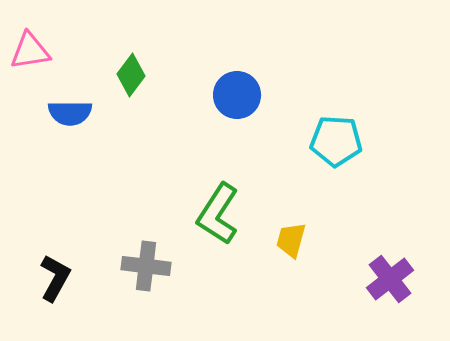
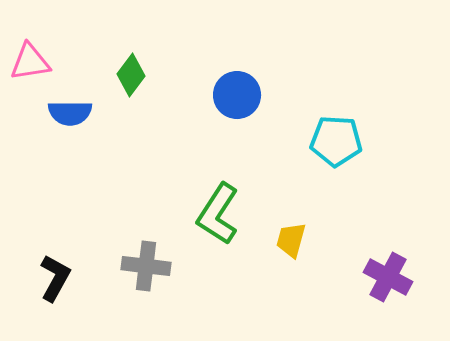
pink triangle: moved 11 px down
purple cross: moved 2 px left, 2 px up; rotated 24 degrees counterclockwise
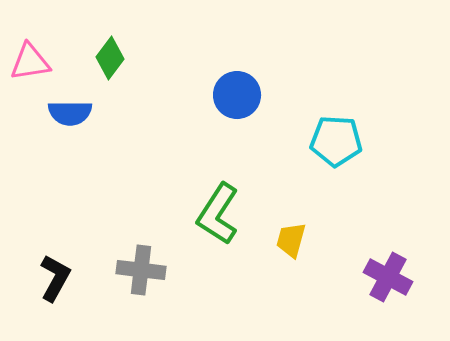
green diamond: moved 21 px left, 17 px up
gray cross: moved 5 px left, 4 px down
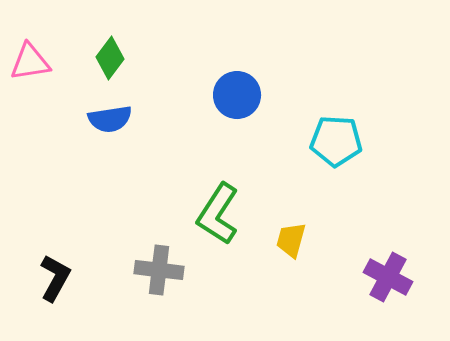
blue semicircle: moved 40 px right, 6 px down; rotated 9 degrees counterclockwise
gray cross: moved 18 px right
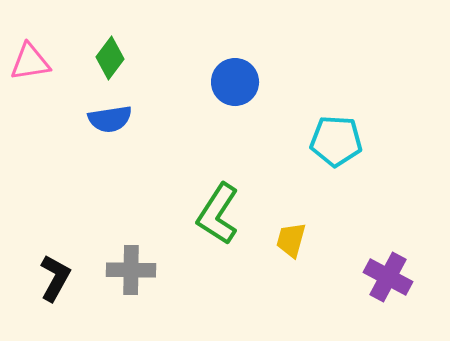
blue circle: moved 2 px left, 13 px up
gray cross: moved 28 px left; rotated 6 degrees counterclockwise
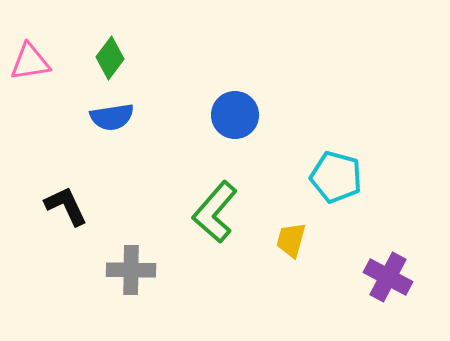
blue circle: moved 33 px down
blue semicircle: moved 2 px right, 2 px up
cyan pentagon: moved 36 px down; rotated 12 degrees clockwise
green L-shape: moved 3 px left, 2 px up; rotated 8 degrees clockwise
black L-shape: moved 11 px right, 72 px up; rotated 54 degrees counterclockwise
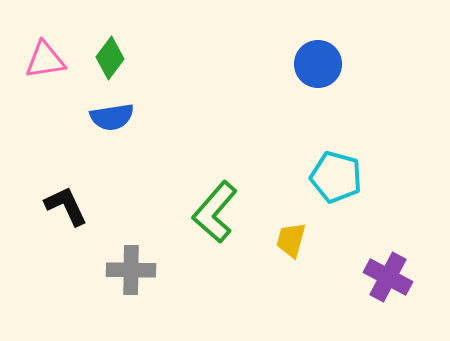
pink triangle: moved 15 px right, 2 px up
blue circle: moved 83 px right, 51 px up
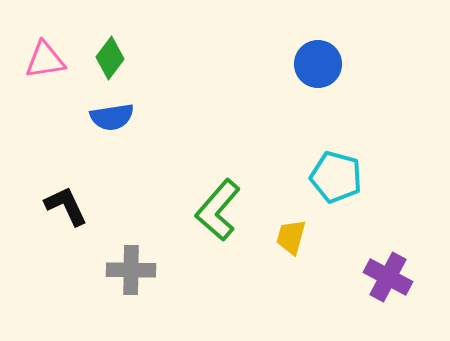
green L-shape: moved 3 px right, 2 px up
yellow trapezoid: moved 3 px up
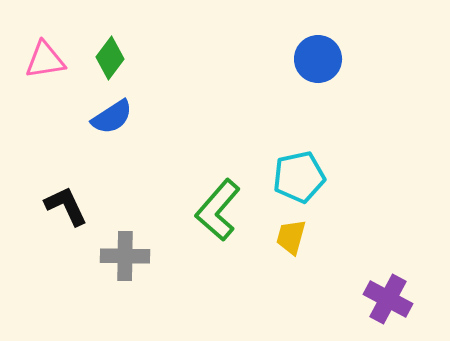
blue circle: moved 5 px up
blue semicircle: rotated 24 degrees counterclockwise
cyan pentagon: moved 37 px left; rotated 27 degrees counterclockwise
gray cross: moved 6 px left, 14 px up
purple cross: moved 22 px down
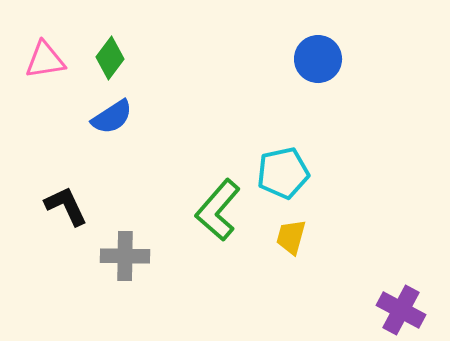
cyan pentagon: moved 16 px left, 4 px up
purple cross: moved 13 px right, 11 px down
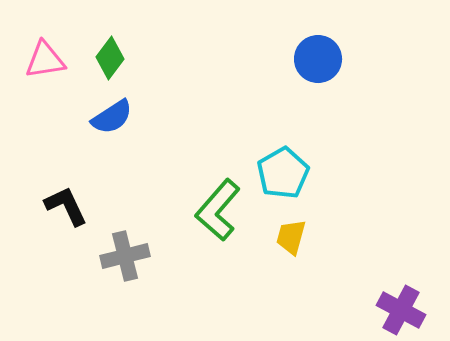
cyan pentagon: rotated 18 degrees counterclockwise
gray cross: rotated 15 degrees counterclockwise
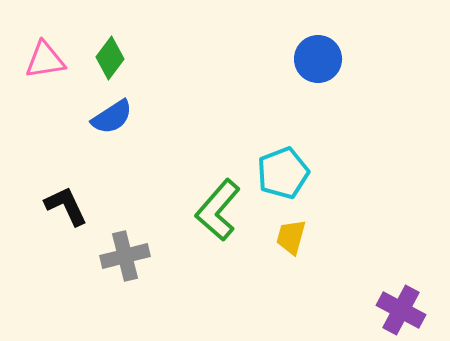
cyan pentagon: rotated 9 degrees clockwise
